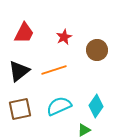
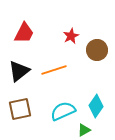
red star: moved 7 px right, 1 px up
cyan semicircle: moved 4 px right, 5 px down
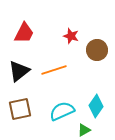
red star: rotated 28 degrees counterclockwise
cyan semicircle: moved 1 px left
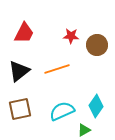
red star: rotated 14 degrees counterclockwise
brown circle: moved 5 px up
orange line: moved 3 px right, 1 px up
